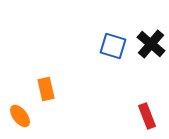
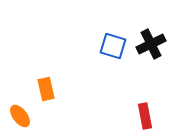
black cross: rotated 24 degrees clockwise
red rectangle: moved 2 px left; rotated 10 degrees clockwise
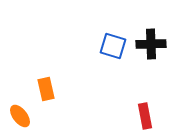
black cross: rotated 24 degrees clockwise
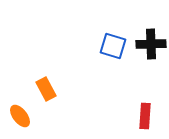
orange rectangle: rotated 15 degrees counterclockwise
red rectangle: rotated 15 degrees clockwise
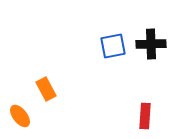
blue square: rotated 28 degrees counterclockwise
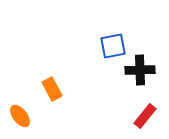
black cross: moved 11 px left, 26 px down
orange rectangle: moved 6 px right
red rectangle: rotated 35 degrees clockwise
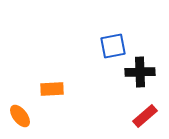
black cross: moved 2 px down
orange rectangle: rotated 65 degrees counterclockwise
red rectangle: rotated 10 degrees clockwise
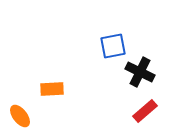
black cross: rotated 28 degrees clockwise
red rectangle: moved 5 px up
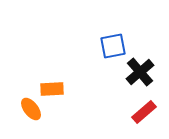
black cross: rotated 24 degrees clockwise
red rectangle: moved 1 px left, 1 px down
orange ellipse: moved 11 px right, 7 px up
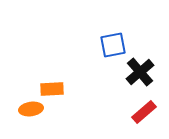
blue square: moved 1 px up
orange ellipse: rotated 60 degrees counterclockwise
